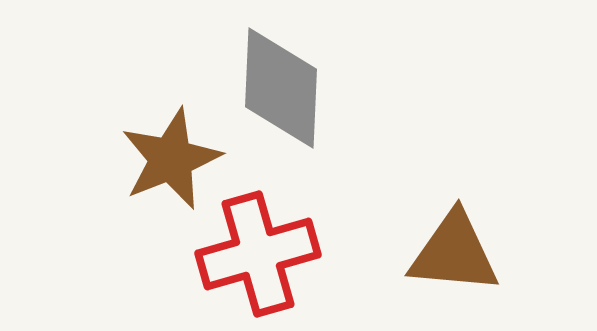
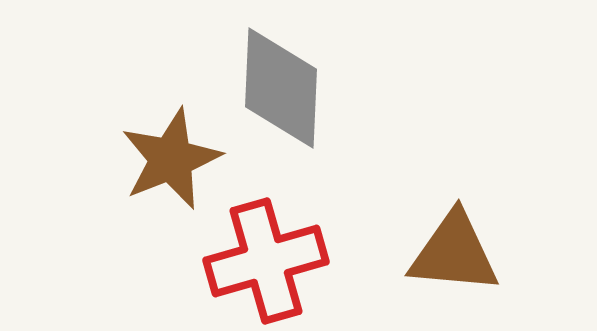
red cross: moved 8 px right, 7 px down
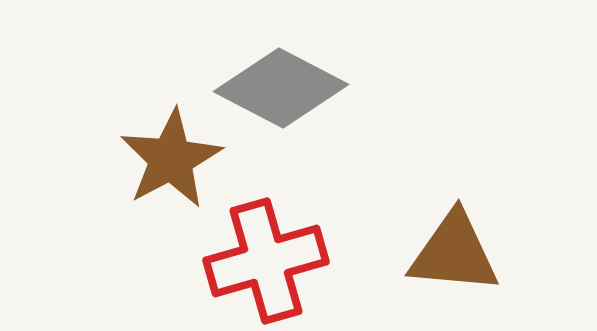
gray diamond: rotated 65 degrees counterclockwise
brown star: rotated 6 degrees counterclockwise
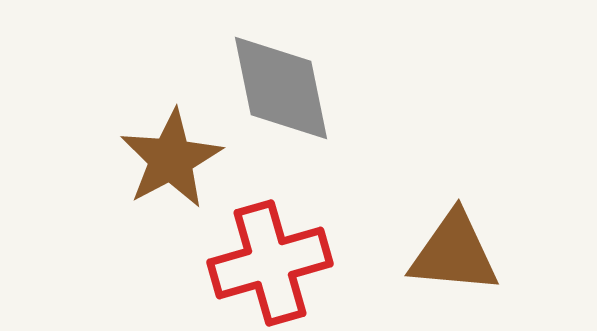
gray diamond: rotated 51 degrees clockwise
red cross: moved 4 px right, 2 px down
